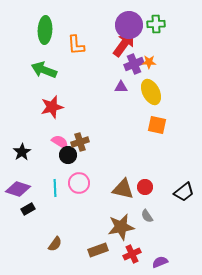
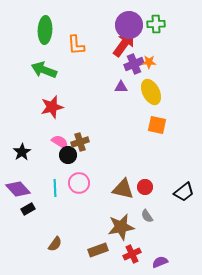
purple diamond: rotated 30 degrees clockwise
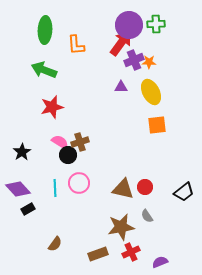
red arrow: moved 3 px left, 1 px up
purple cross: moved 4 px up
orange square: rotated 18 degrees counterclockwise
brown rectangle: moved 4 px down
red cross: moved 1 px left, 2 px up
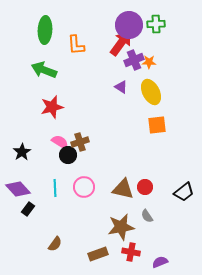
purple triangle: rotated 32 degrees clockwise
pink circle: moved 5 px right, 4 px down
black rectangle: rotated 24 degrees counterclockwise
red cross: rotated 36 degrees clockwise
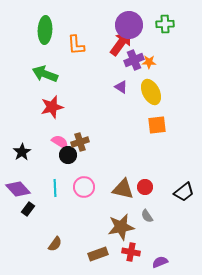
green cross: moved 9 px right
green arrow: moved 1 px right, 4 px down
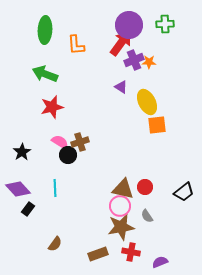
yellow ellipse: moved 4 px left, 10 px down
pink circle: moved 36 px right, 19 px down
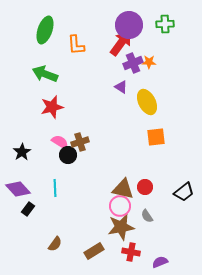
green ellipse: rotated 16 degrees clockwise
purple cross: moved 1 px left, 3 px down
orange square: moved 1 px left, 12 px down
brown rectangle: moved 4 px left, 3 px up; rotated 12 degrees counterclockwise
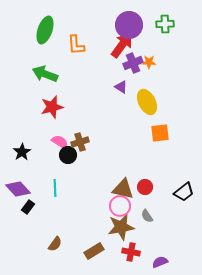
red arrow: moved 1 px right, 2 px down
orange square: moved 4 px right, 4 px up
black rectangle: moved 2 px up
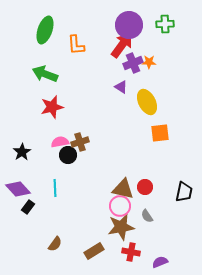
pink semicircle: rotated 42 degrees counterclockwise
black trapezoid: rotated 40 degrees counterclockwise
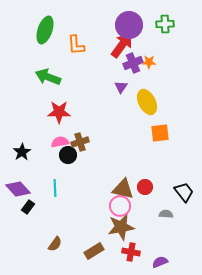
green arrow: moved 3 px right, 3 px down
purple triangle: rotated 32 degrees clockwise
red star: moved 7 px right, 5 px down; rotated 15 degrees clockwise
black trapezoid: rotated 50 degrees counterclockwise
gray semicircle: moved 19 px right, 2 px up; rotated 128 degrees clockwise
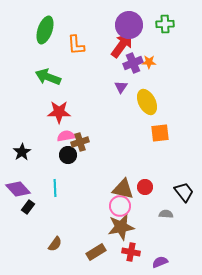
pink semicircle: moved 6 px right, 6 px up
brown rectangle: moved 2 px right, 1 px down
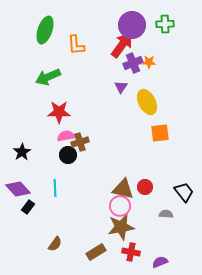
purple circle: moved 3 px right
green arrow: rotated 45 degrees counterclockwise
